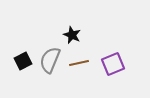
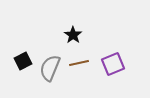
black star: moved 1 px right; rotated 12 degrees clockwise
gray semicircle: moved 8 px down
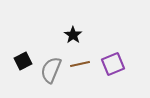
brown line: moved 1 px right, 1 px down
gray semicircle: moved 1 px right, 2 px down
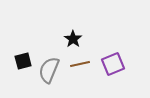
black star: moved 4 px down
black square: rotated 12 degrees clockwise
gray semicircle: moved 2 px left
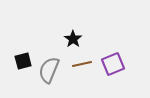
brown line: moved 2 px right
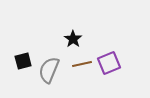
purple square: moved 4 px left, 1 px up
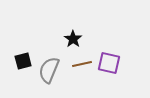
purple square: rotated 35 degrees clockwise
